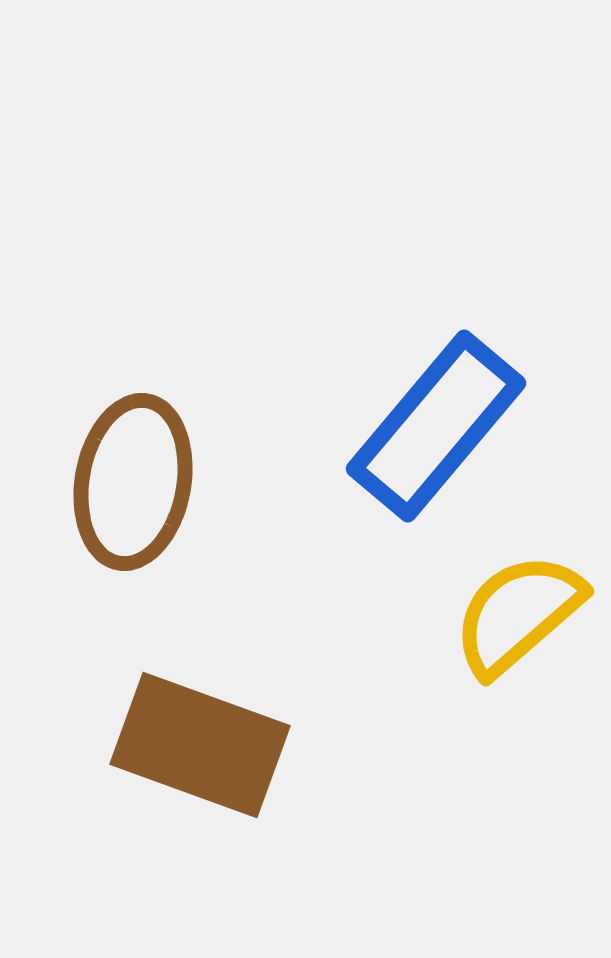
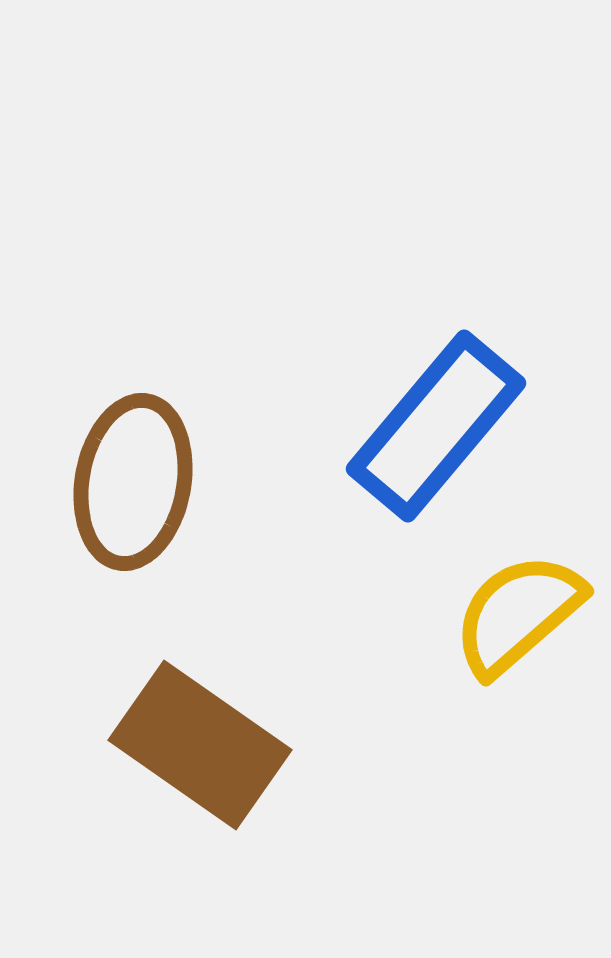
brown rectangle: rotated 15 degrees clockwise
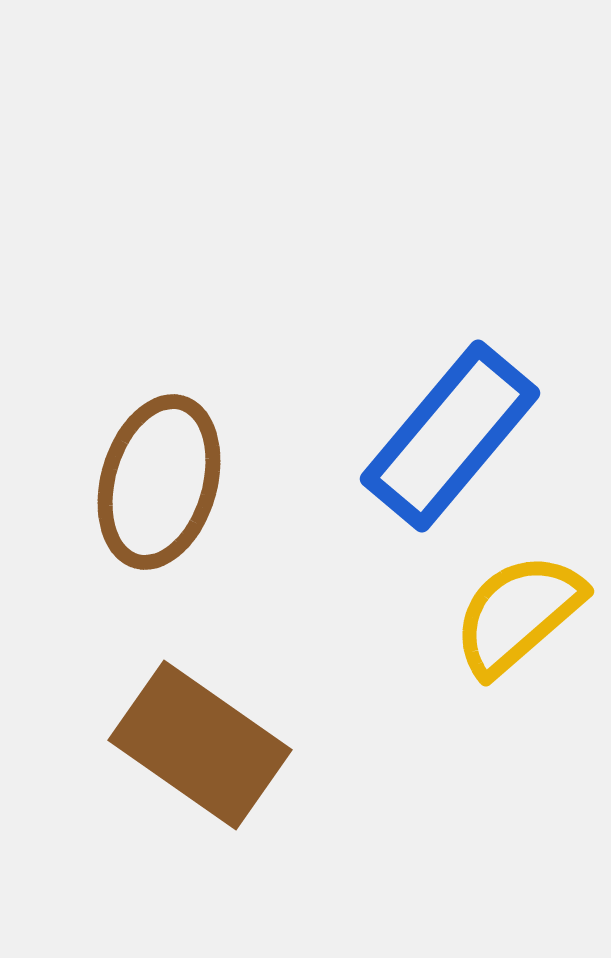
blue rectangle: moved 14 px right, 10 px down
brown ellipse: moved 26 px right; rotated 6 degrees clockwise
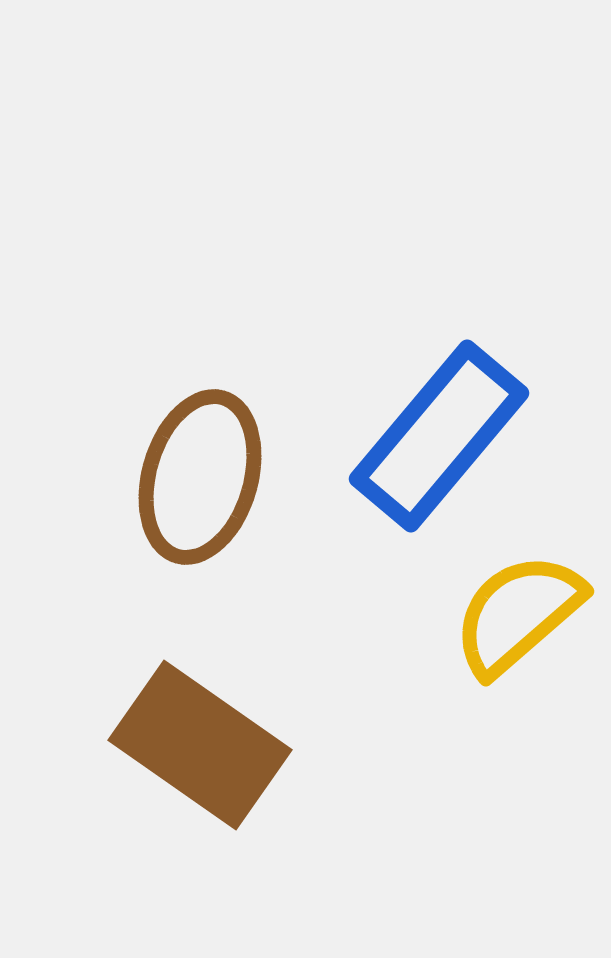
blue rectangle: moved 11 px left
brown ellipse: moved 41 px right, 5 px up
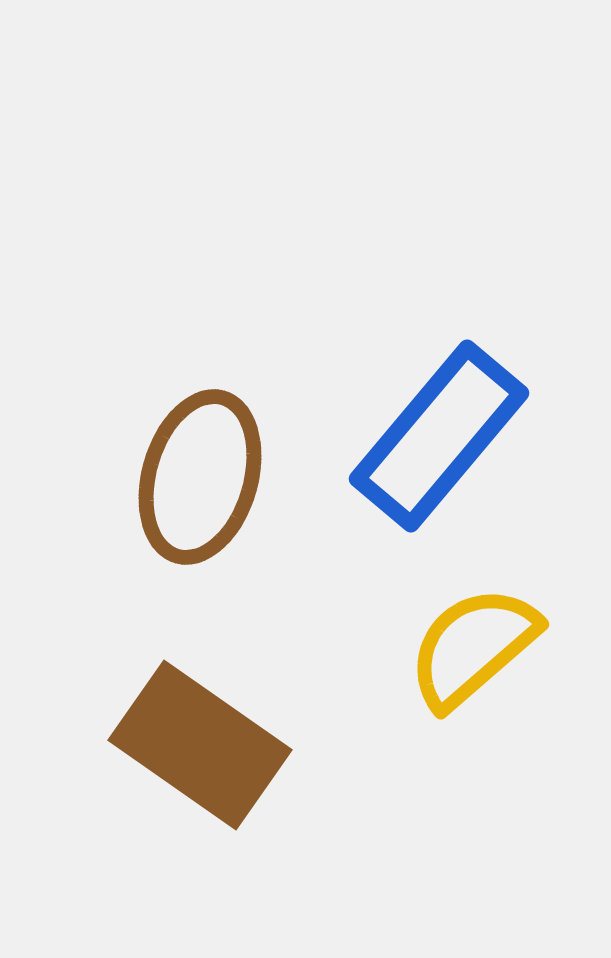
yellow semicircle: moved 45 px left, 33 px down
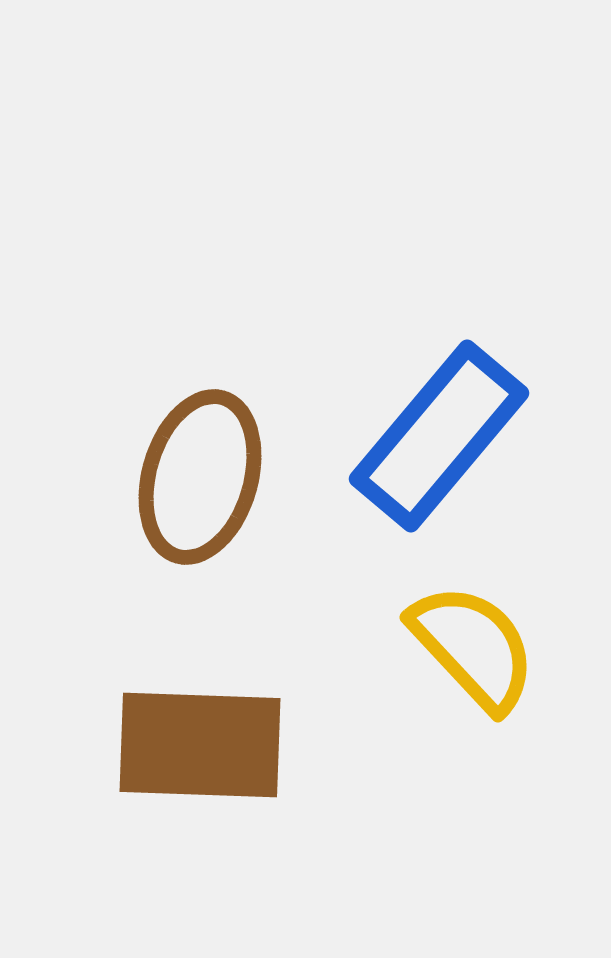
yellow semicircle: rotated 88 degrees clockwise
brown rectangle: rotated 33 degrees counterclockwise
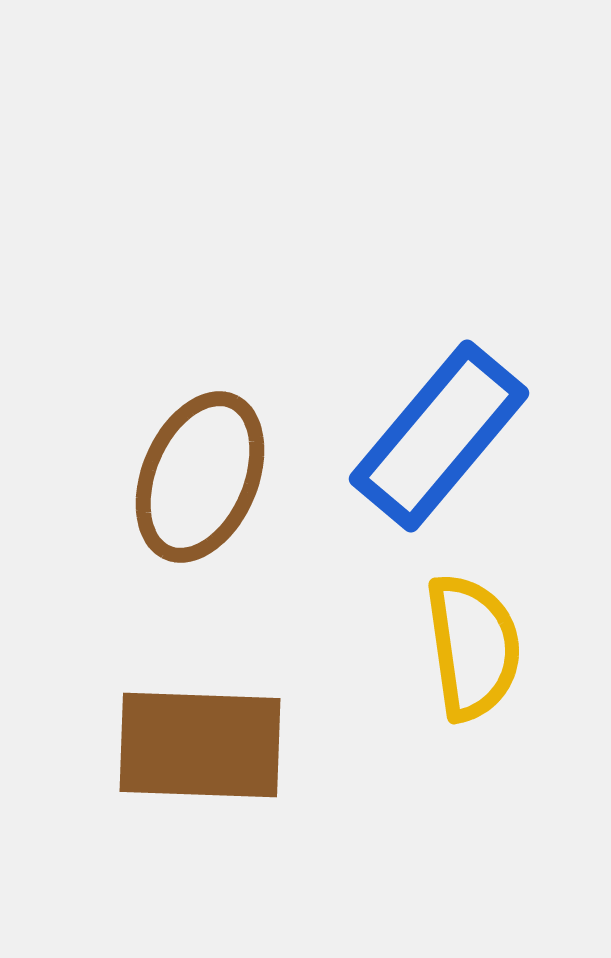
brown ellipse: rotated 7 degrees clockwise
yellow semicircle: rotated 35 degrees clockwise
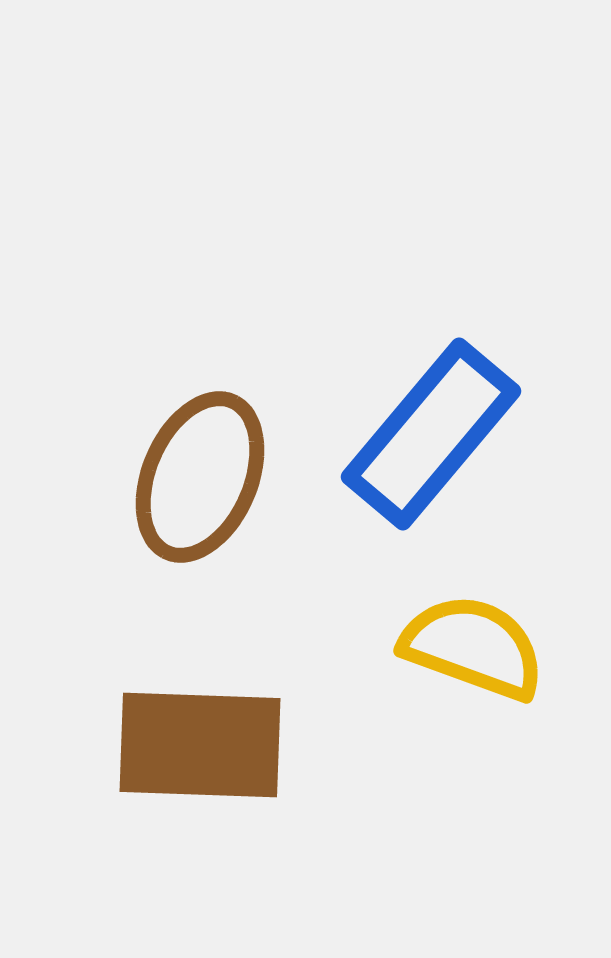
blue rectangle: moved 8 px left, 2 px up
yellow semicircle: rotated 62 degrees counterclockwise
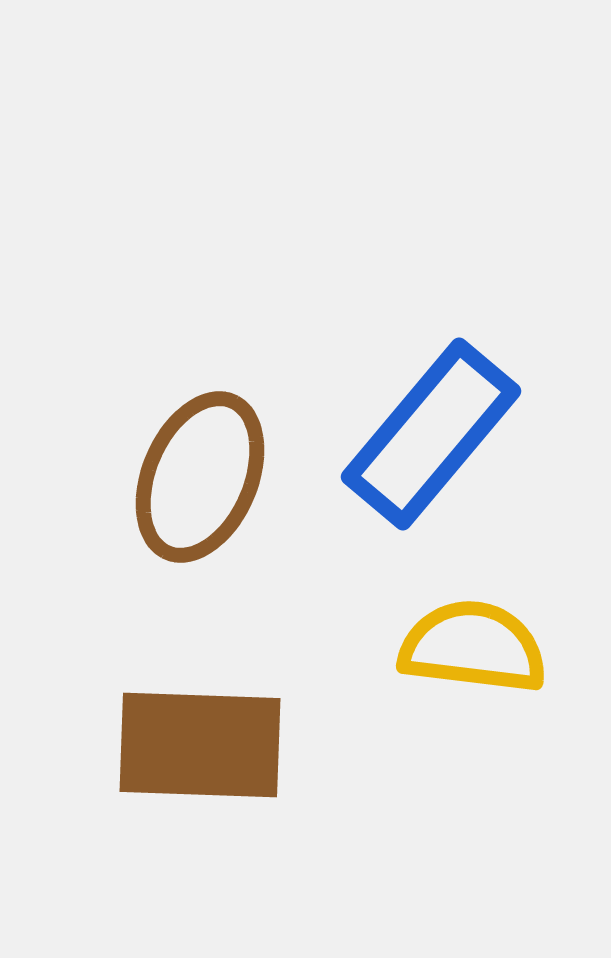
yellow semicircle: rotated 13 degrees counterclockwise
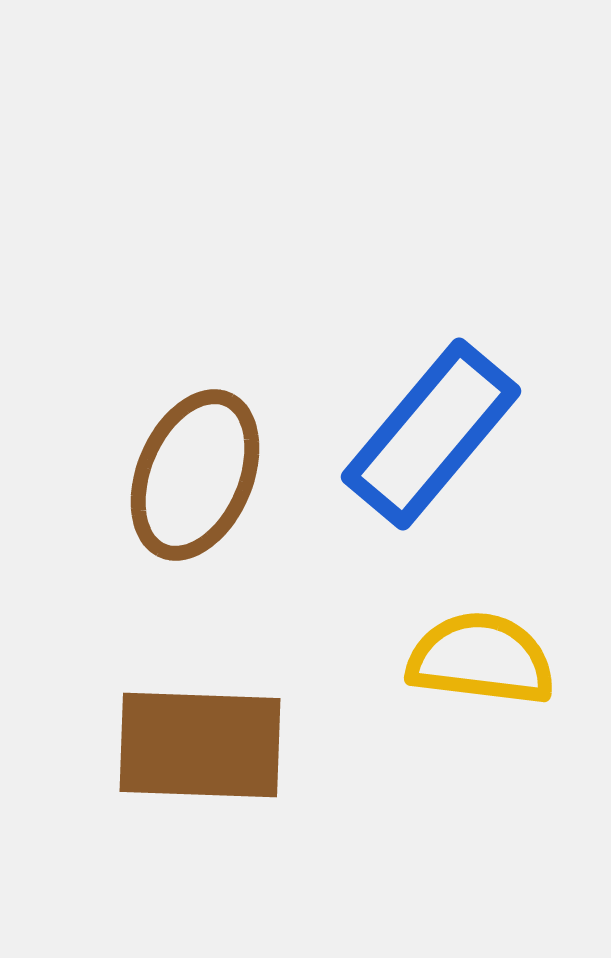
brown ellipse: moved 5 px left, 2 px up
yellow semicircle: moved 8 px right, 12 px down
